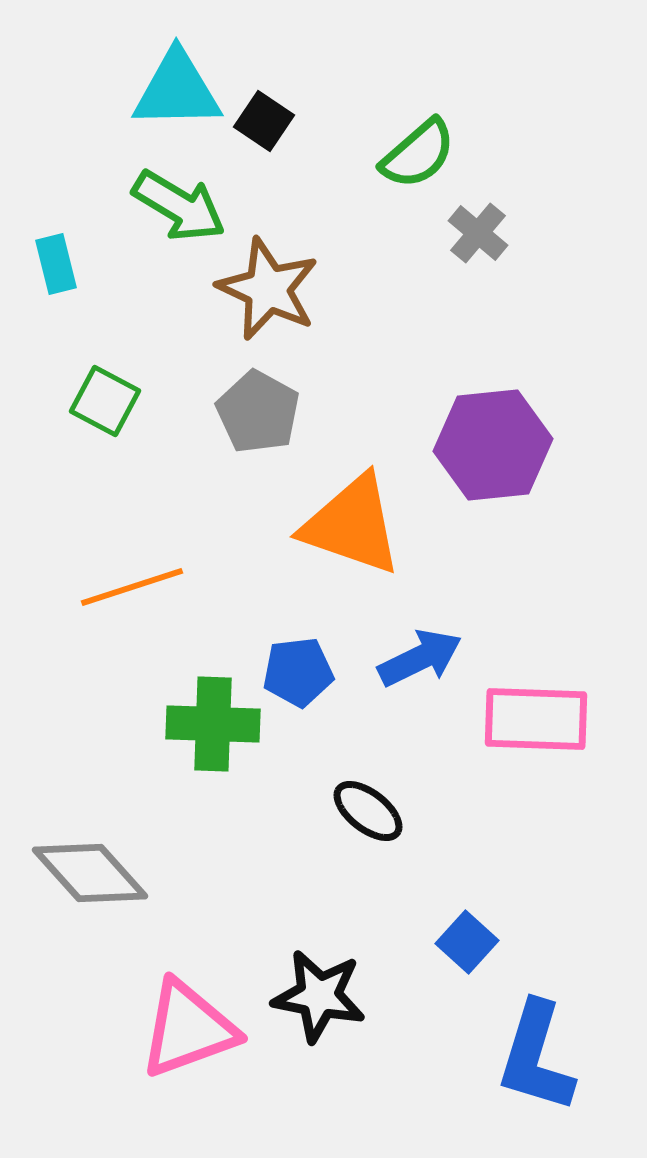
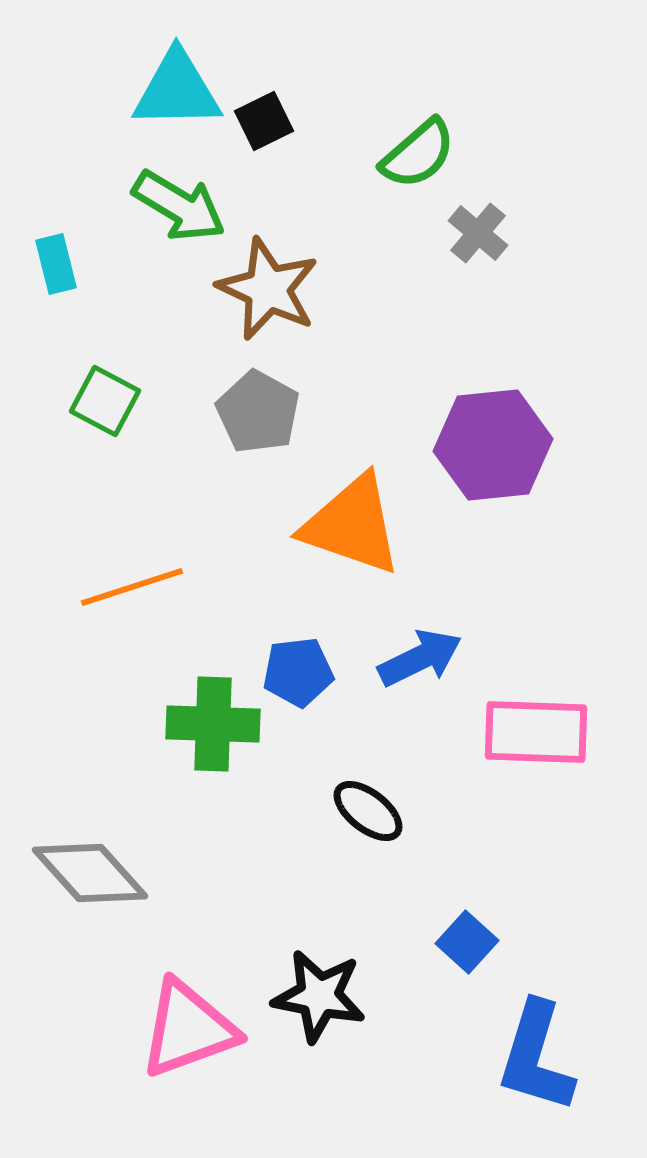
black square: rotated 30 degrees clockwise
pink rectangle: moved 13 px down
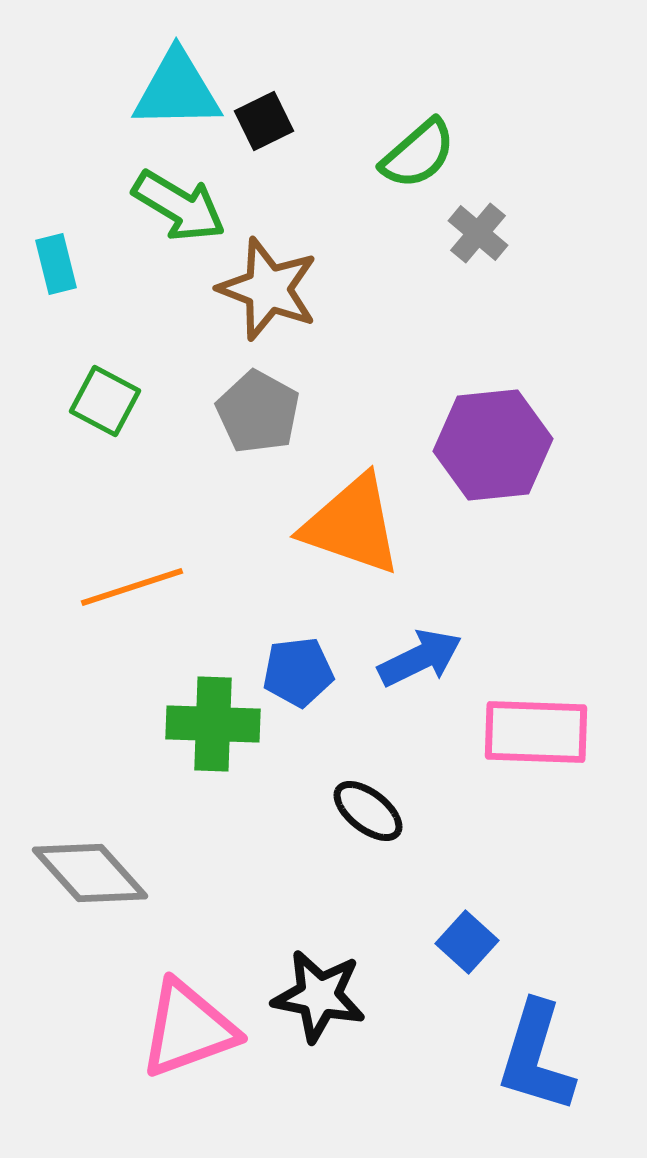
brown star: rotated 4 degrees counterclockwise
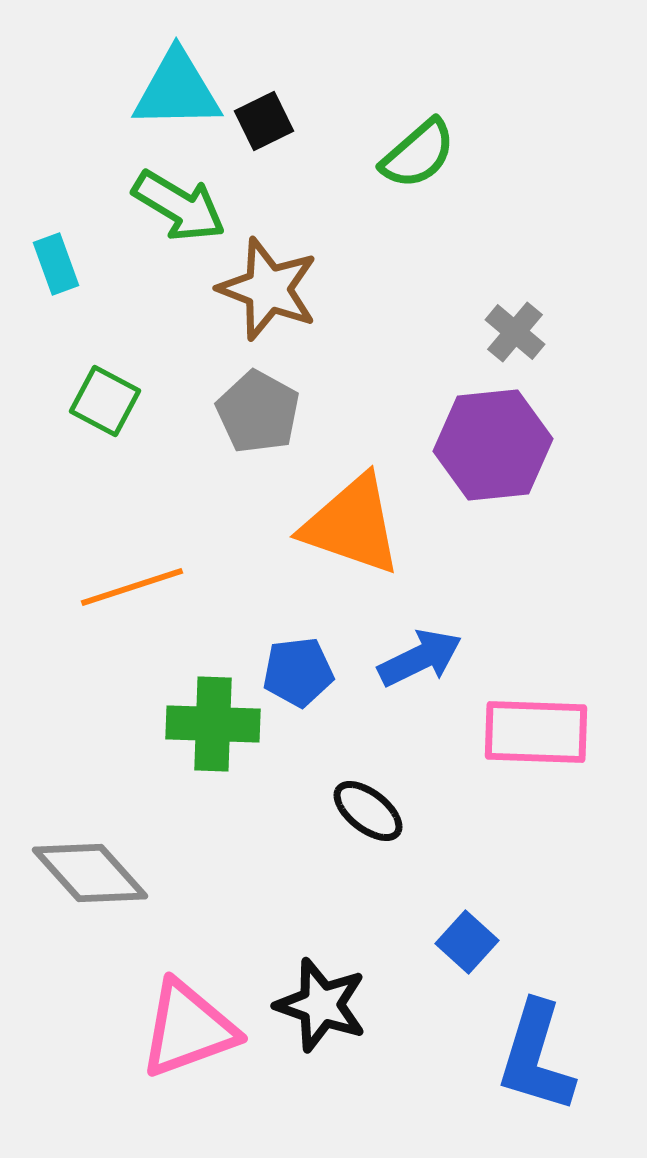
gray cross: moved 37 px right, 99 px down
cyan rectangle: rotated 6 degrees counterclockwise
black star: moved 2 px right, 9 px down; rotated 8 degrees clockwise
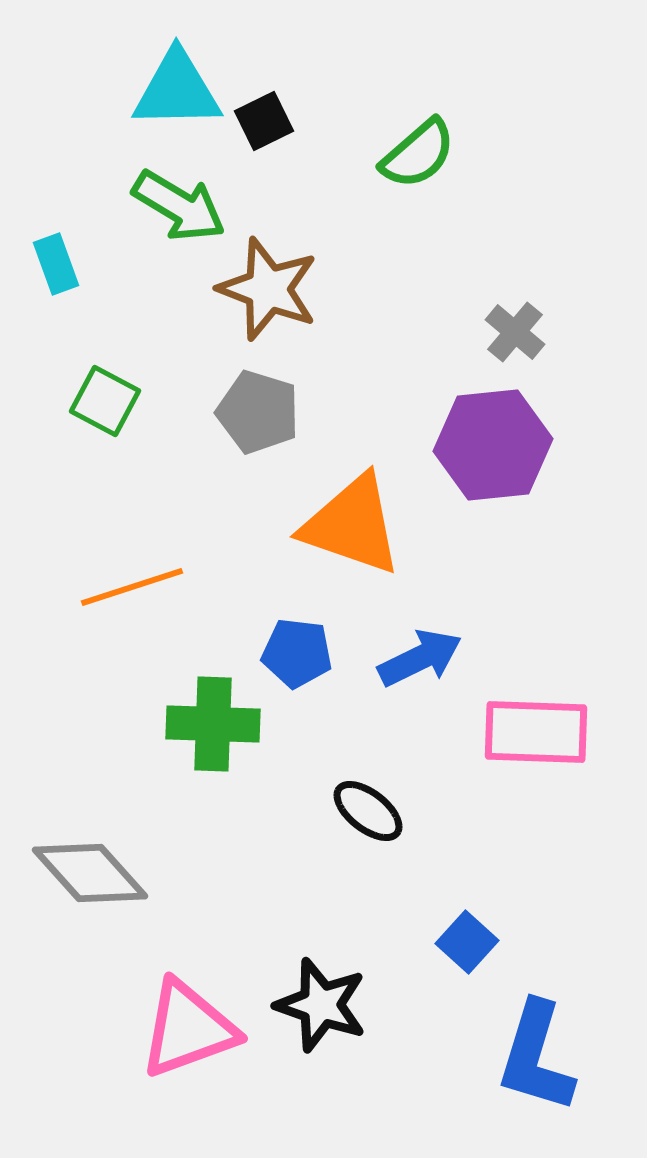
gray pentagon: rotated 12 degrees counterclockwise
blue pentagon: moved 1 px left, 19 px up; rotated 14 degrees clockwise
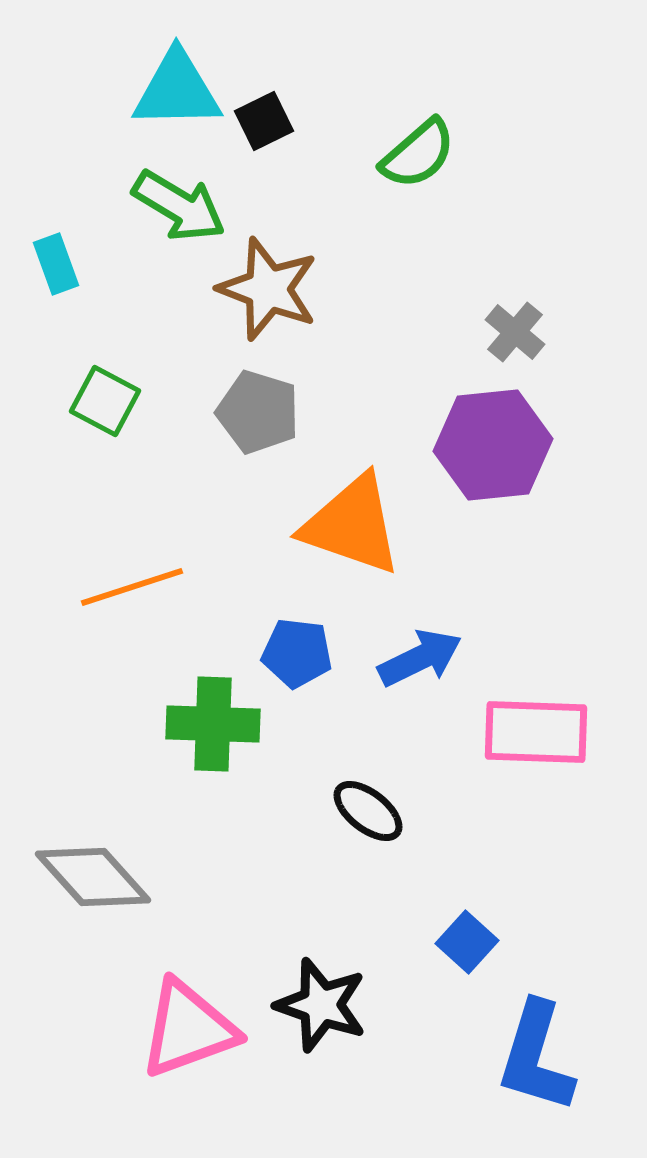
gray diamond: moved 3 px right, 4 px down
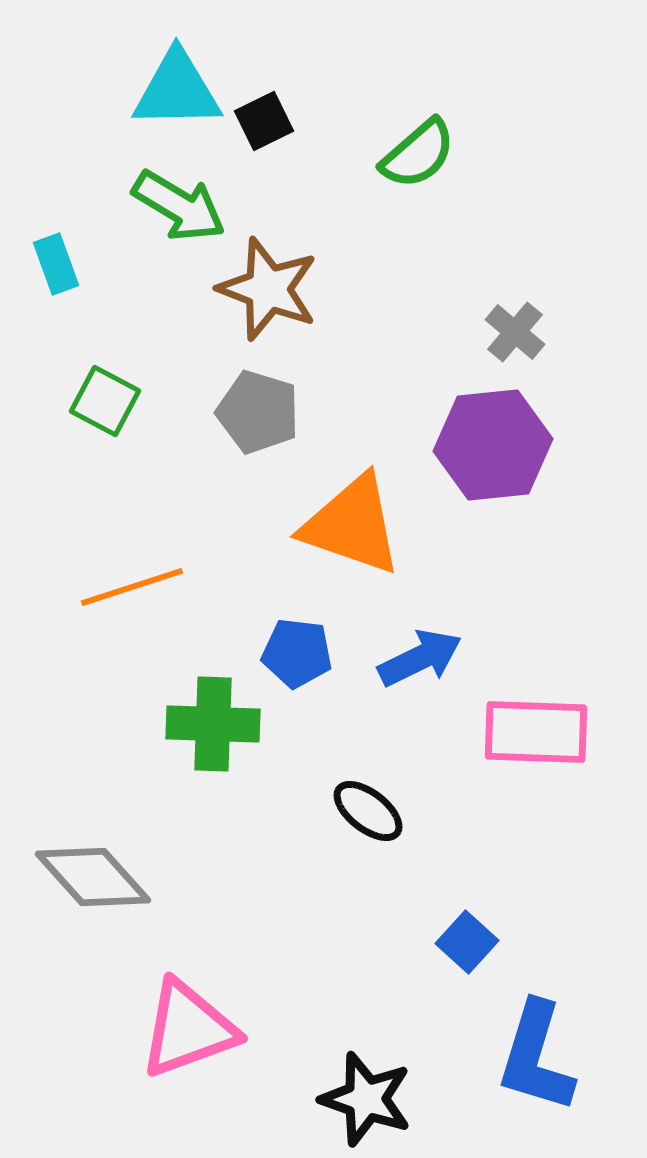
black star: moved 45 px right, 94 px down
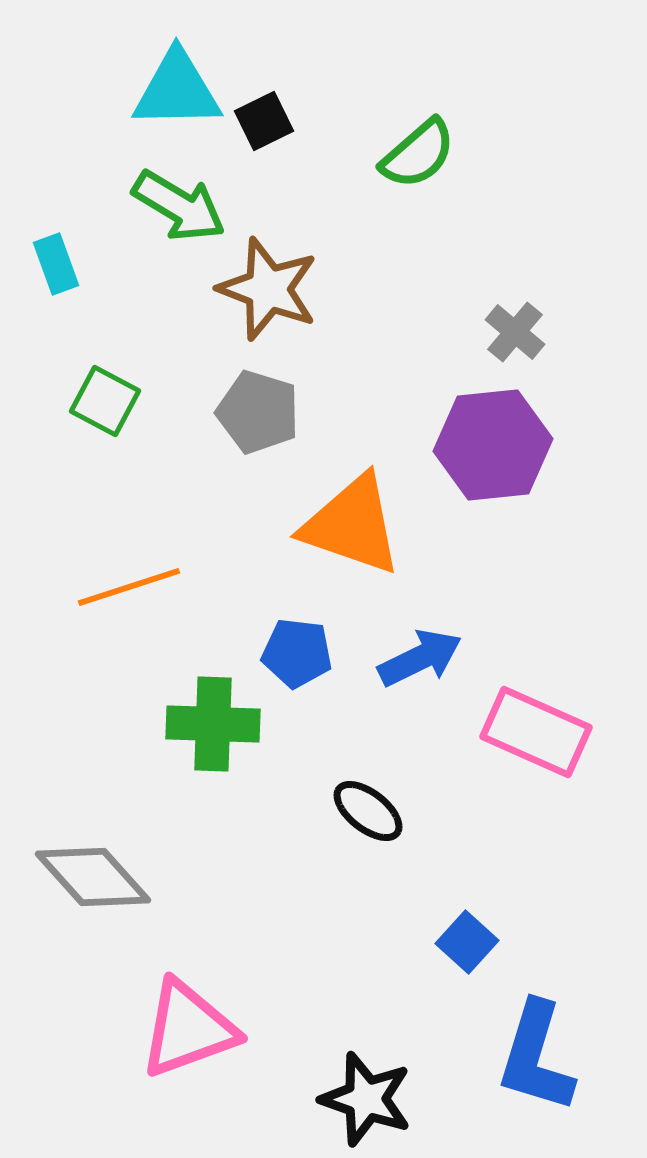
orange line: moved 3 px left
pink rectangle: rotated 22 degrees clockwise
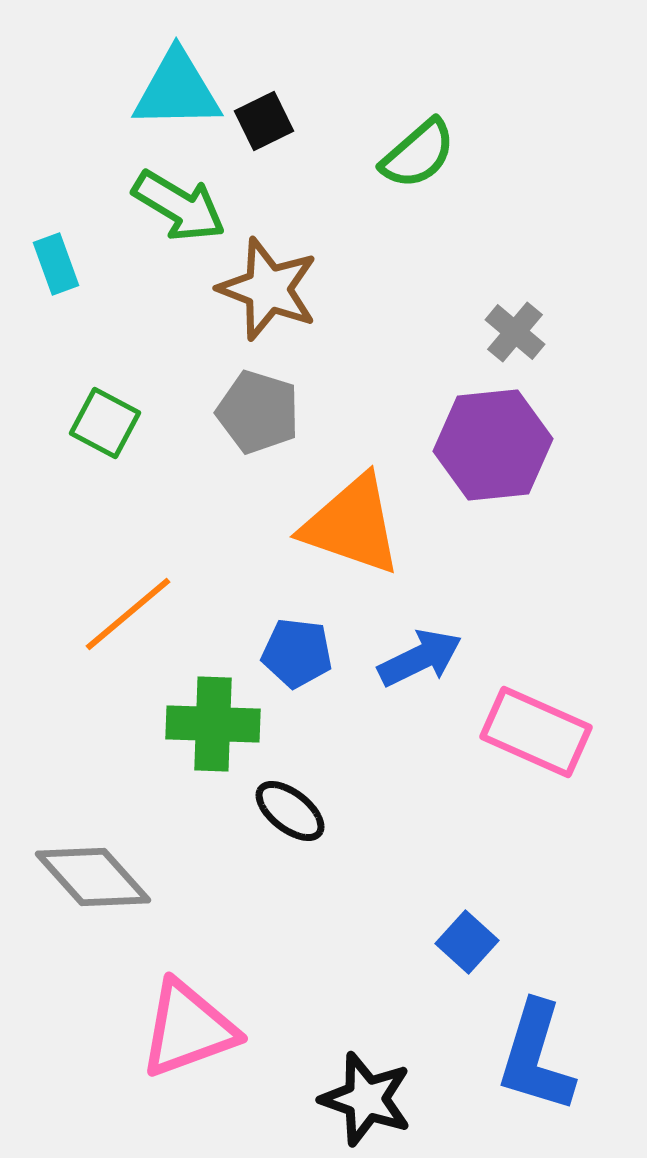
green square: moved 22 px down
orange line: moved 1 px left, 27 px down; rotated 22 degrees counterclockwise
black ellipse: moved 78 px left
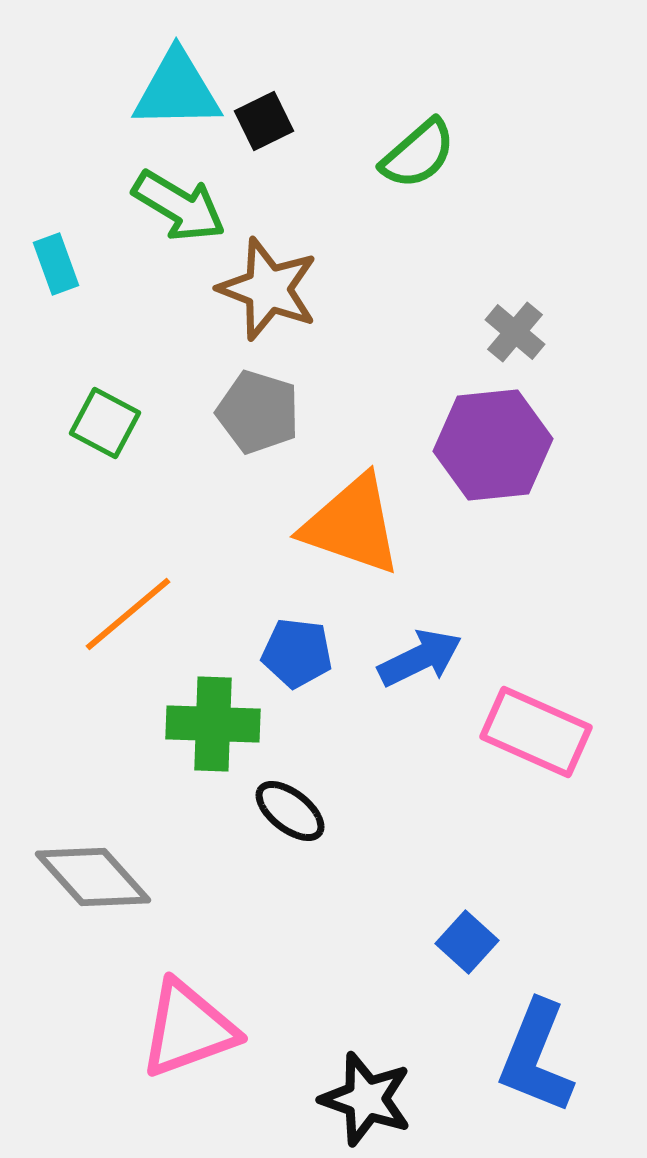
blue L-shape: rotated 5 degrees clockwise
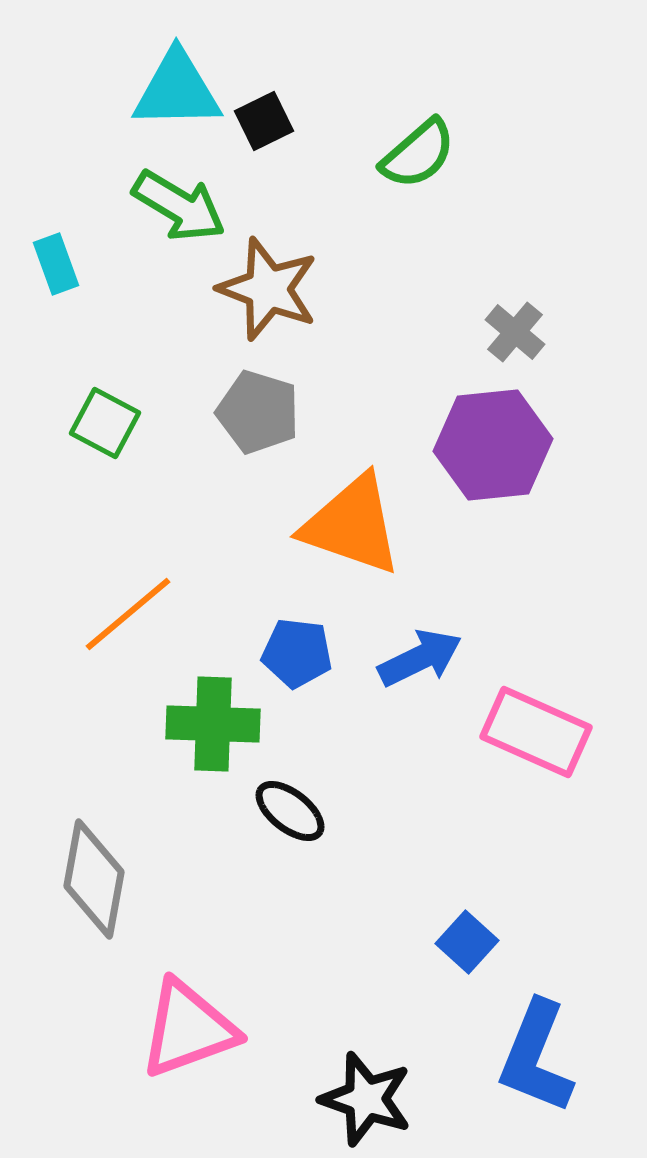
gray diamond: moved 1 px right, 2 px down; rotated 52 degrees clockwise
